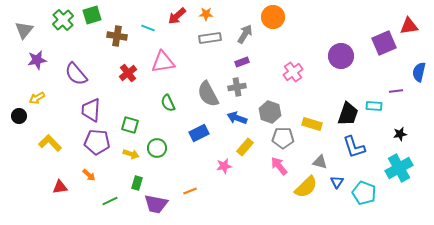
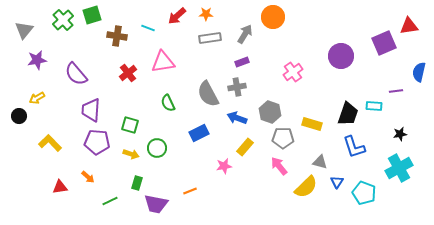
orange arrow at (89, 175): moved 1 px left, 2 px down
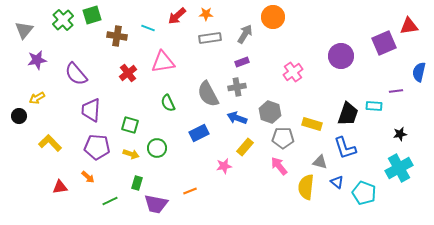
purple pentagon at (97, 142): moved 5 px down
blue L-shape at (354, 147): moved 9 px left, 1 px down
blue triangle at (337, 182): rotated 24 degrees counterclockwise
yellow semicircle at (306, 187): rotated 140 degrees clockwise
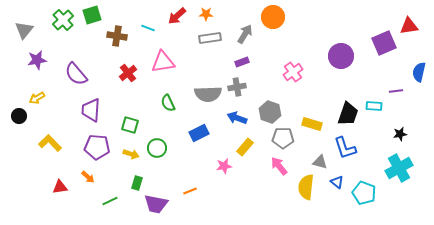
gray semicircle at (208, 94): rotated 64 degrees counterclockwise
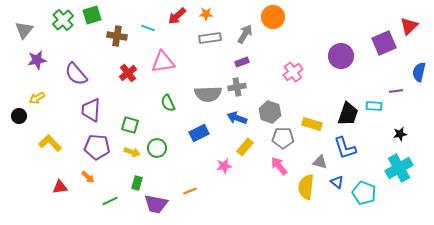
red triangle at (409, 26): rotated 36 degrees counterclockwise
yellow arrow at (131, 154): moved 1 px right, 2 px up
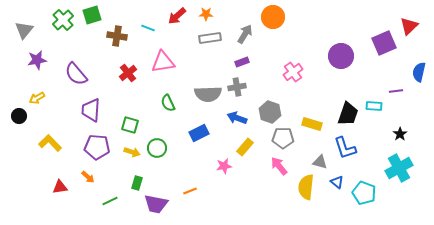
black star at (400, 134): rotated 24 degrees counterclockwise
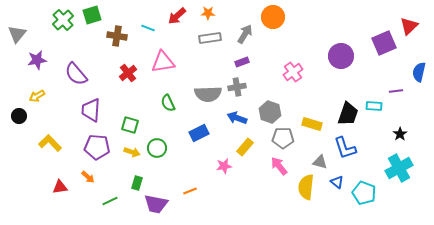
orange star at (206, 14): moved 2 px right, 1 px up
gray triangle at (24, 30): moved 7 px left, 4 px down
yellow arrow at (37, 98): moved 2 px up
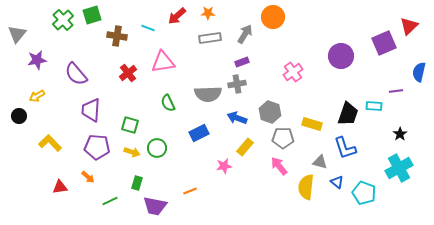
gray cross at (237, 87): moved 3 px up
purple trapezoid at (156, 204): moved 1 px left, 2 px down
